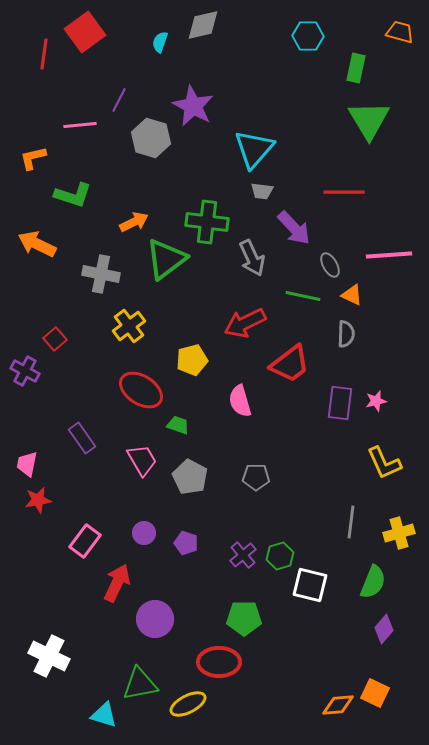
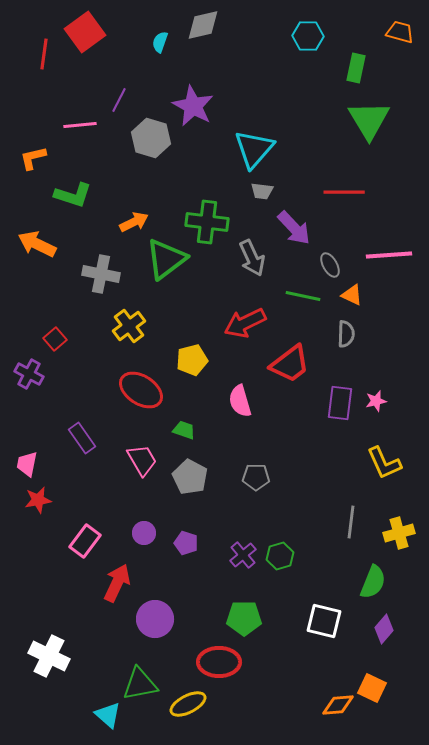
purple cross at (25, 371): moved 4 px right, 3 px down
green trapezoid at (178, 425): moved 6 px right, 5 px down
white square at (310, 585): moved 14 px right, 36 px down
orange square at (375, 693): moved 3 px left, 5 px up
cyan triangle at (104, 715): moved 4 px right; rotated 24 degrees clockwise
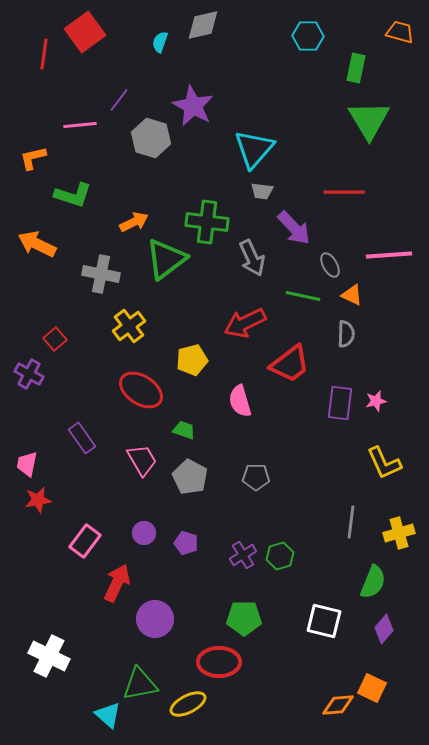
purple line at (119, 100): rotated 10 degrees clockwise
purple cross at (243, 555): rotated 8 degrees clockwise
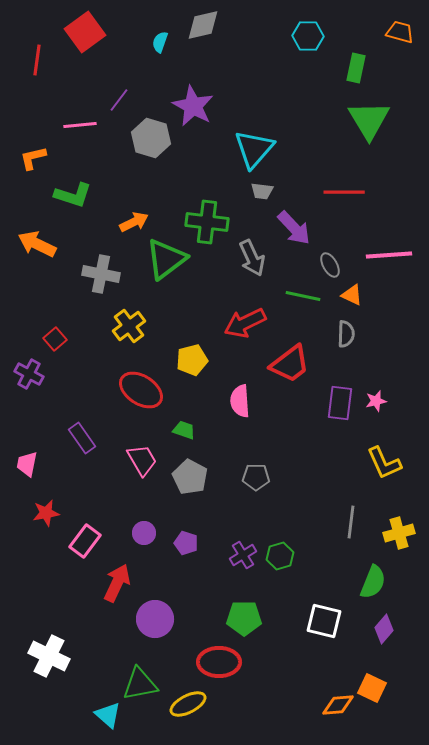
red line at (44, 54): moved 7 px left, 6 px down
pink semicircle at (240, 401): rotated 12 degrees clockwise
red star at (38, 500): moved 8 px right, 13 px down
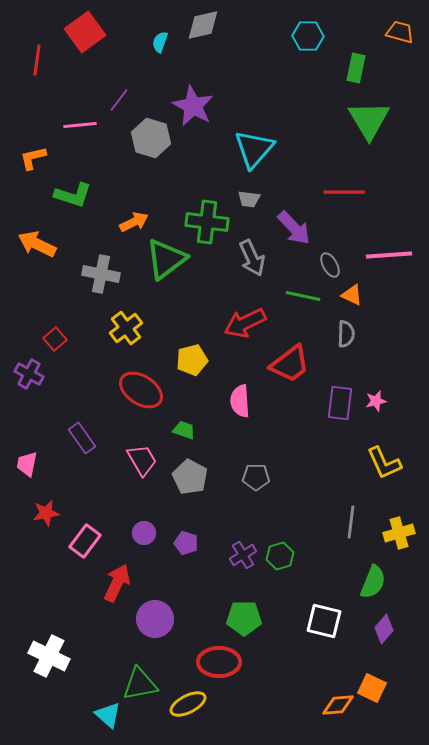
gray trapezoid at (262, 191): moved 13 px left, 8 px down
yellow cross at (129, 326): moved 3 px left, 2 px down
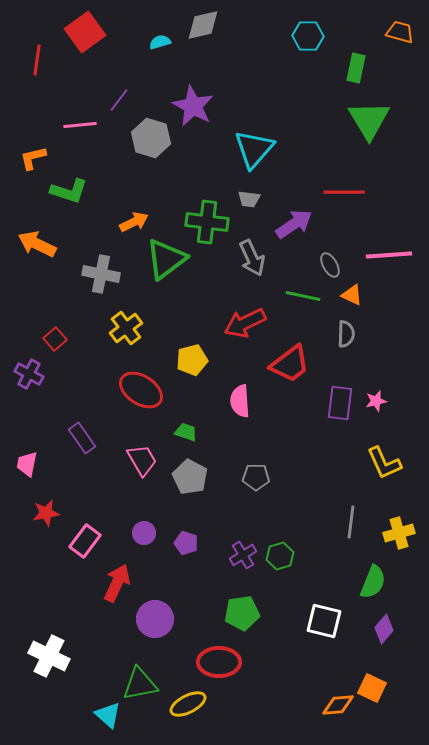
cyan semicircle at (160, 42): rotated 55 degrees clockwise
green L-shape at (73, 195): moved 4 px left, 4 px up
purple arrow at (294, 228): moved 4 px up; rotated 81 degrees counterclockwise
green trapezoid at (184, 430): moved 2 px right, 2 px down
green pentagon at (244, 618): moved 2 px left, 5 px up; rotated 8 degrees counterclockwise
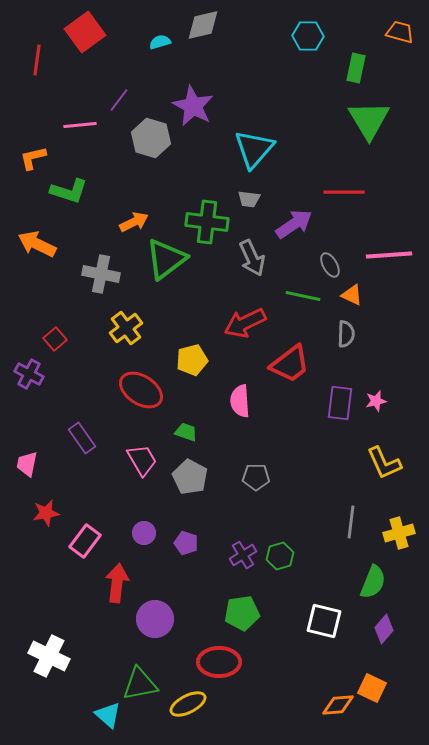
red arrow at (117, 583): rotated 18 degrees counterclockwise
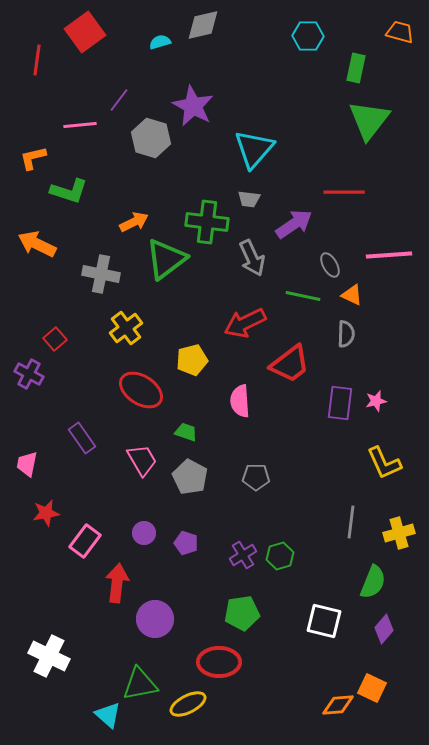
green triangle at (369, 120): rotated 9 degrees clockwise
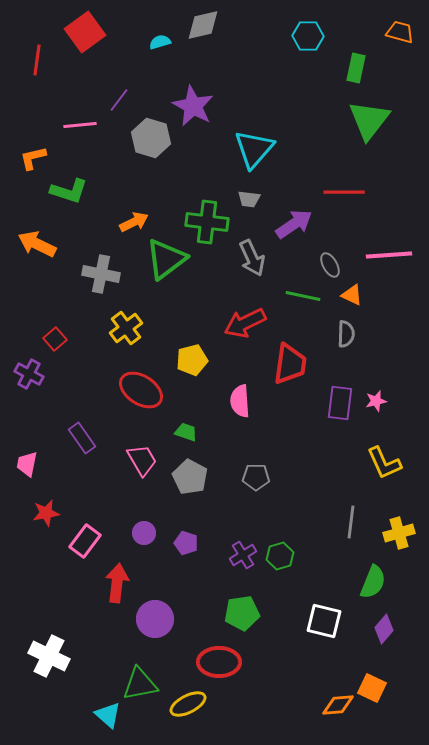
red trapezoid at (290, 364): rotated 45 degrees counterclockwise
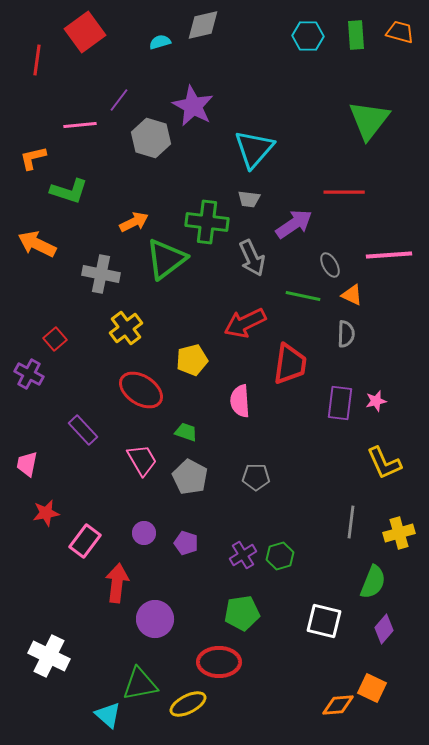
green rectangle at (356, 68): moved 33 px up; rotated 16 degrees counterclockwise
purple rectangle at (82, 438): moved 1 px right, 8 px up; rotated 8 degrees counterclockwise
